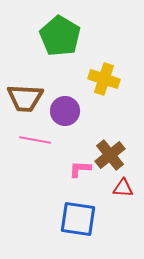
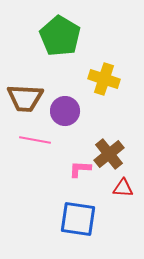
brown cross: moved 1 px left, 1 px up
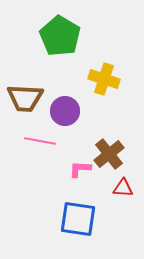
pink line: moved 5 px right, 1 px down
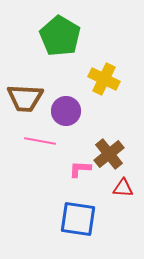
yellow cross: rotated 8 degrees clockwise
purple circle: moved 1 px right
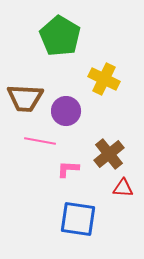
pink L-shape: moved 12 px left
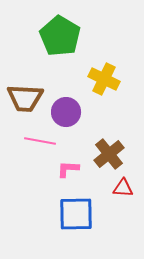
purple circle: moved 1 px down
blue square: moved 2 px left, 5 px up; rotated 9 degrees counterclockwise
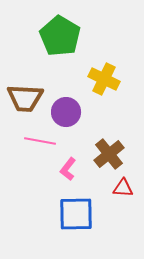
pink L-shape: rotated 55 degrees counterclockwise
